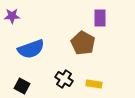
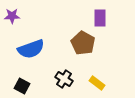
yellow rectangle: moved 3 px right, 1 px up; rotated 28 degrees clockwise
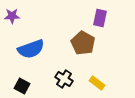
purple rectangle: rotated 12 degrees clockwise
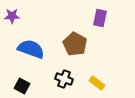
brown pentagon: moved 8 px left, 1 px down
blue semicircle: rotated 140 degrees counterclockwise
black cross: rotated 12 degrees counterclockwise
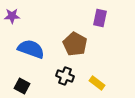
black cross: moved 1 px right, 3 px up
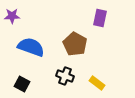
blue semicircle: moved 2 px up
black square: moved 2 px up
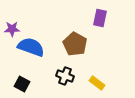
purple star: moved 13 px down
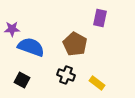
black cross: moved 1 px right, 1 px up
black square: moved 4 px up
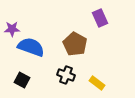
purple rectangle: rotated 36 degrees counterclockwise
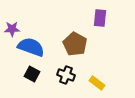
purple rectangle: rotated 30 degrees clockwise
black square: moved 10 px right, 6 px up
